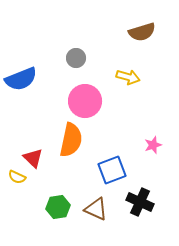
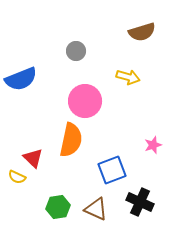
gray circle: moved 7 px up
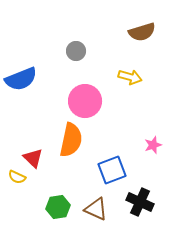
yellow arrow: moved 2 px right
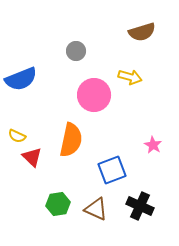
pink circle: moved 9 px right, 6 px up
pink star: rotated 24 degrees counterclockwise
red triangle: moved 1 px left, 1 px up
yellow semicircle: moved 41 px up
black cross: moved 4 px down
green hexagon: moved 3 px up
